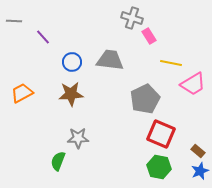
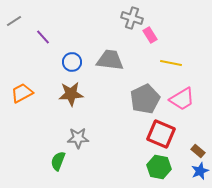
gray line: rotated 35 degrees counterclockwise
pink rectangle: moved 1 px right, 1 px up
pink trapezoid: moved 11 px left, 15 px down
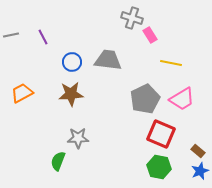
gray line: moved 3 px left, 14 px down; rotated 21 degrees clockwise
purple line: rotated 14 degrees clockwise
gray trapezoid: moved 2 px left
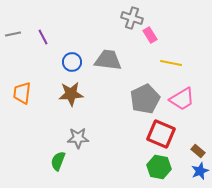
gray line: moved 2 px right, 1 px up
orange trapezoid: rotated 55 degrees counterclockwise
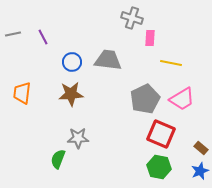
pink rectangle: moved 3 px down; rotated 35 degrees clockwise
brown rectangle: moved 3 px right, 3 px up
green semicircle: moved 2 px up
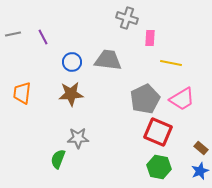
gray cross: moved 5 px left
red square: moved 3 px left, 2 px up
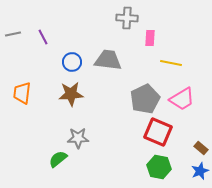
gray cross: rotated 15 degrees counterclockwise
green semicircle: rotated 30 degrees clockwise
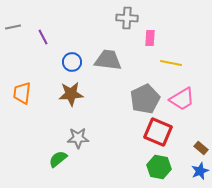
gray line: moved 7 px up
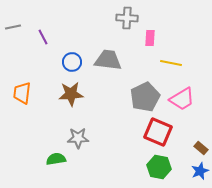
gray pentagon: moved 2 px up
green semicircle: moved 2 px left; rotated 30 degrees clockwise
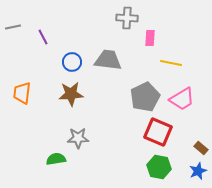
blue star: moved 2 px left
